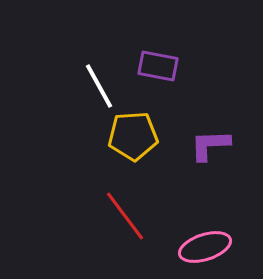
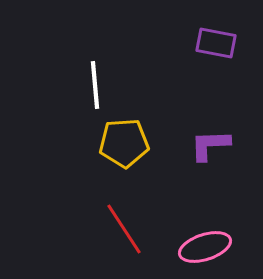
purple rectangle: moved 58 px right, 23 px up
white line: moved 4 px left, 1 px up; rotated 24 degrees clockwise
yellow pentagon: moved 9 px left, 7 px down
red line: moved 1 px left, 13 px down; rotated 4 degrees clockwise
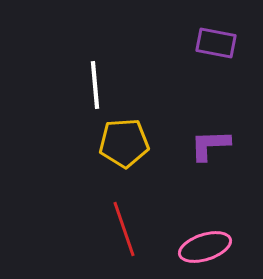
red line: rotated 14 degrees clockwise
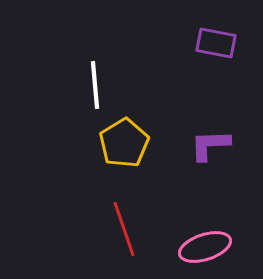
yellow pentagon: rotated 27 degrees counterclockwise
